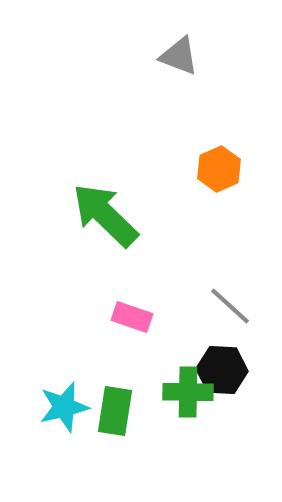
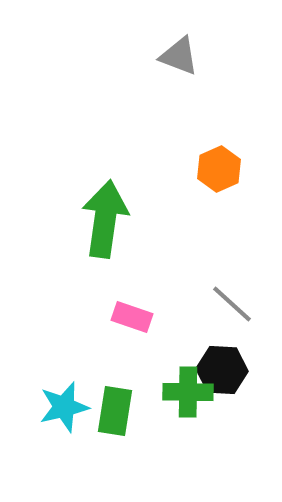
green arrow: moved 4 px down; rotated 54 degrees clockwise
gray line: moved 2 px right, 2 px up
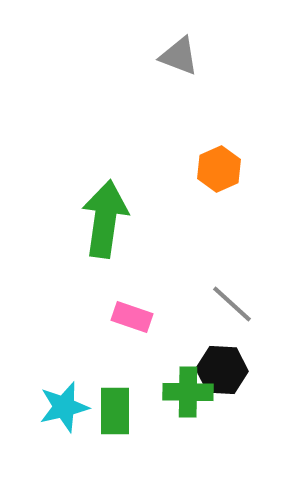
green rectangle: rotated 9 degrees counterclockwise
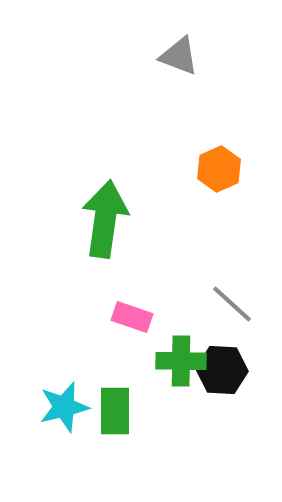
green cross: moved 7 px left, 31 px up
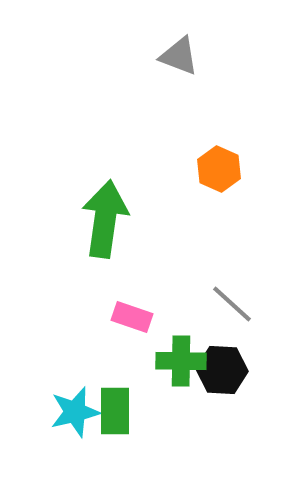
orange hexagon: rotated 12 degrees counterclockwise
cyan star: moved 11 px right, 5 px down
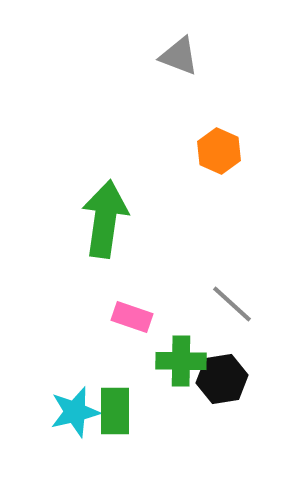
orange hexagon: moved 18 px up
black hexagon: moved 9 px down; rotated 12 degrees counterclockwise
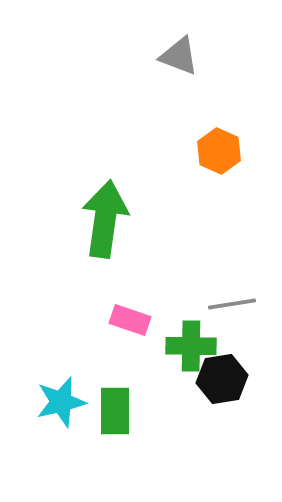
gray line: rotated 51 degrees counterclockwise
pink rectangle: moved 2 px left, 3 px down
green cross: moved 10 px right, 15 px up
cyan star: moved 14 px left, 10 px up
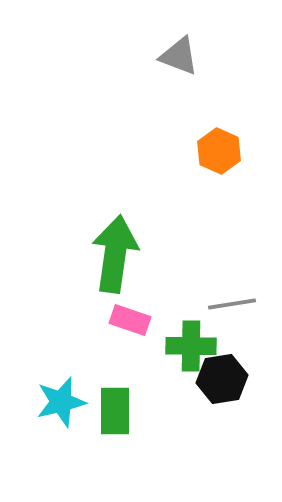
green arrow: moved 10 px right, 35 px down
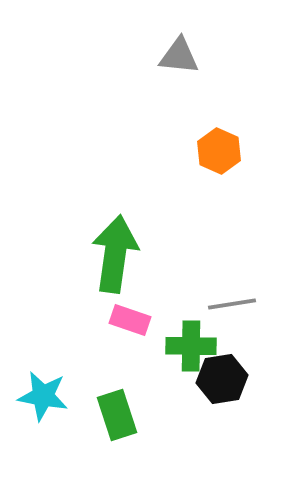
gray triangle: rotated 15 degrees counterclockwise
cyan star: moved 18 px left, 6 px up; rotated 24 degrees clockwise
green rectangle: moved 2 px right, 4 px down; rotated 18 degrees counterclockwise
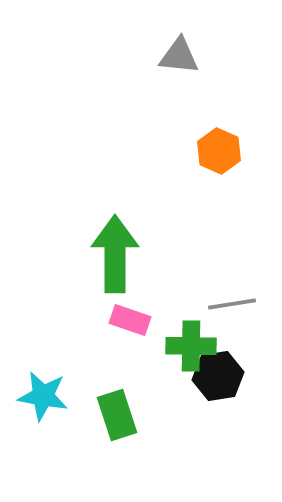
green arrow: rotated 8 degrees counterclockwise
black hexagon: moved 4 px left, 3 px up
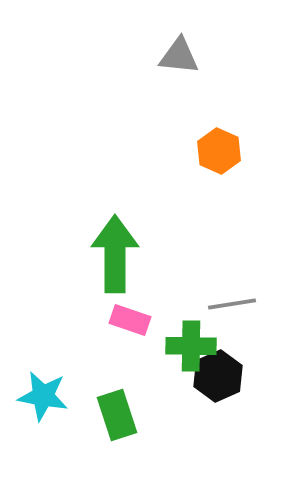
black hexagon: rotated 15 degrees counterclockwise
